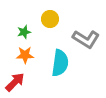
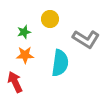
red arrow: rotated 70 degrees counterclockwise
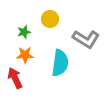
red arrow: moved 4 px up
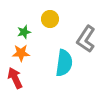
gray L-shape: rotated 92 degrees clockwise
orange star: moved 4 px left, 2 px up
cyan semicircle: moved 4 px right
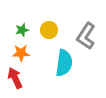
yellow circle: moved 1 px left, 11 px down
green star: moved 2 px left, 2 px up
gray L-shape: moved 3 px up
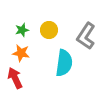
orange star: rotated 12 degrees clockwise
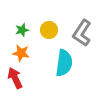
gray L-shape: moved 4 px left, 3 px up
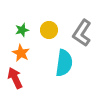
orange star: rotated 18 degrees clockwise
